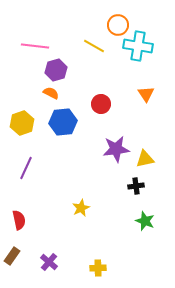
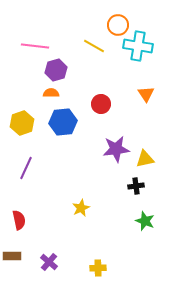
orange semicircle: rotated 28 degrees counterclockwise
brown rectangle: rotated 54 degrees clockwise
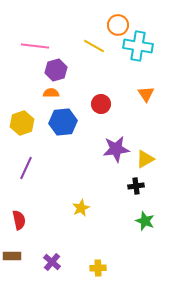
yellow triangle: rotated 18 degrees counterclockwise
purple cross: moved 3 px right
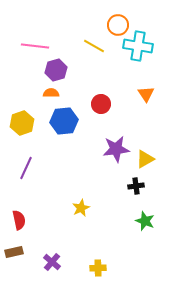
blue hexagon: moved 1 px right, 1 px up
brown rectangle: moved 2 px right, 4 px up; rotated 12 degrees counterclockwise
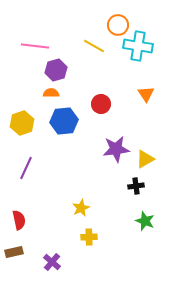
yellow cross: moved 9 px left, 31 px up
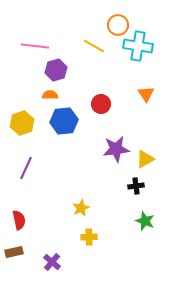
orange semicircle: moved 1 px left, 2 px down
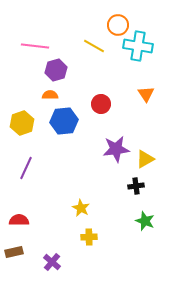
yellow star: rotated 18 degrees counterclockwise
red semicircle: rotated 78 degrees counterclockwise
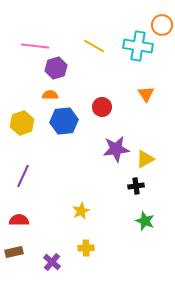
orange circle: moved 44 px right
purple hexagon: moved 2 px up
red circle: moved 1 px right, 3 px down
purple line: moved 3 px left, 8 px down
yellow star: moved 3 px down; rotated 18 degrees clockwise
yellow cross: moved 3 px left, 11 px down
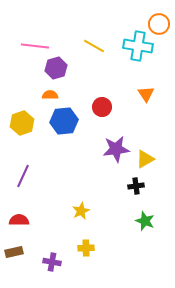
orange circle: moved 3 px left, 1 px up
purple cross: rotated 30 degrees counterclockwise
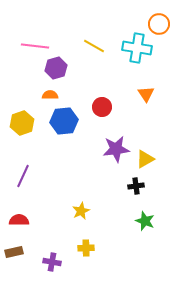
cyan cross: moved 1 px left, 2 px down
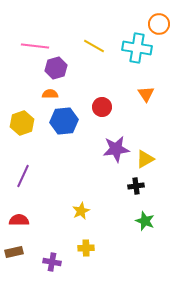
orange semicircle: moved 1 px up
